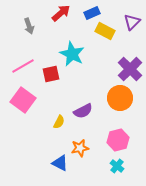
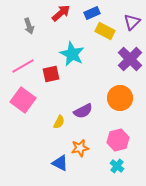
purple cross: moved 10 px up
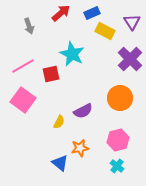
purple triangle: rotated 18 degrees counterclockwise
blue triangle: rotated 12 degrees clockwise
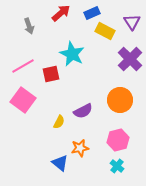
orange circle: moved 2 px down
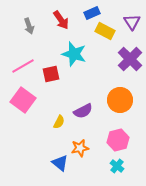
red arrow: moved 7 px down; rotated 96 degrees clockwise
cyan star: moved 2 px right; rotated 10 degrees counterclockwise
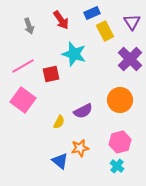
yellow rectangle: rotated 36 degrees clockwise
pink hexagon: moved 2 px right, 2 px down
blue triangle: moved 2 px up
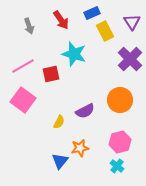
purple semicircle: moved 2 px right
blue triangle: rotated 30 degrees clockwise
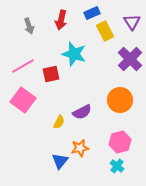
red arrow: rotated 48 degrees clockwise
purple semicircle: moved 3 px left, 1 px down
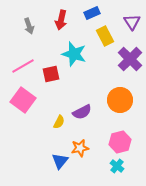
yellow rectangle: moved 5 px down
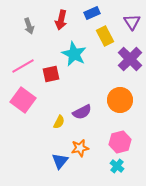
cyan star: rotated 10 degrees clockwise
